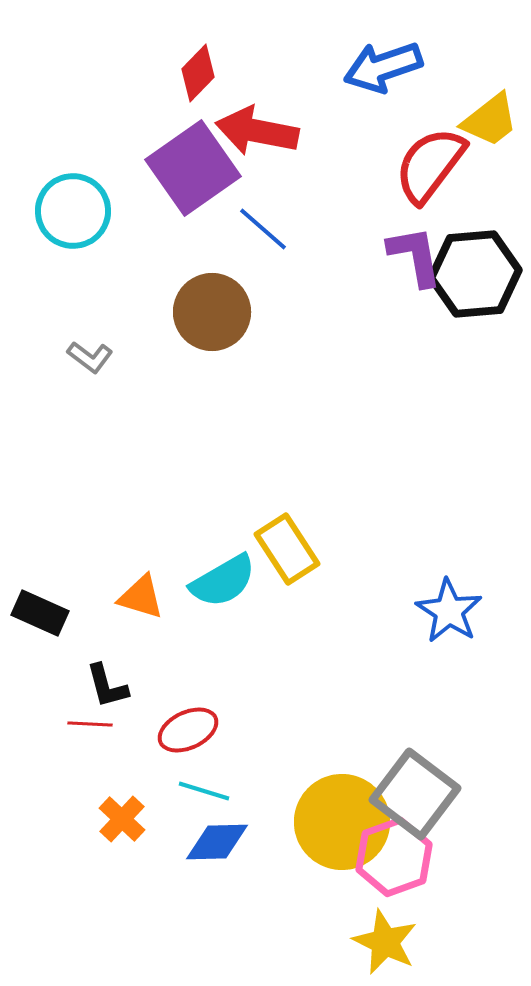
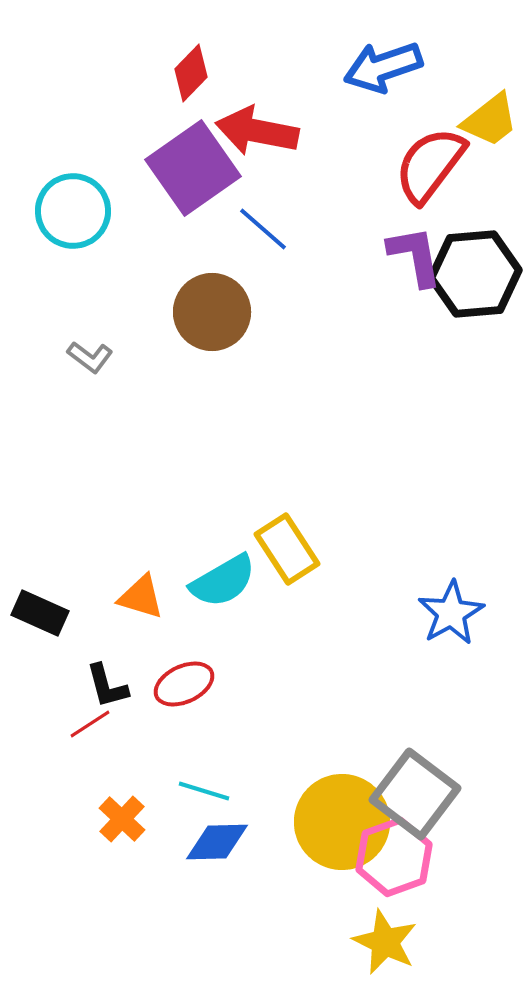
red diamond: moved 7 px left
blue star: moved 2 px right, 2 px down; rotated 10 degrees clockwise
red line: rotated 36 degrees counterclockwise
red ellipse: moved 4 px left, 46 px up
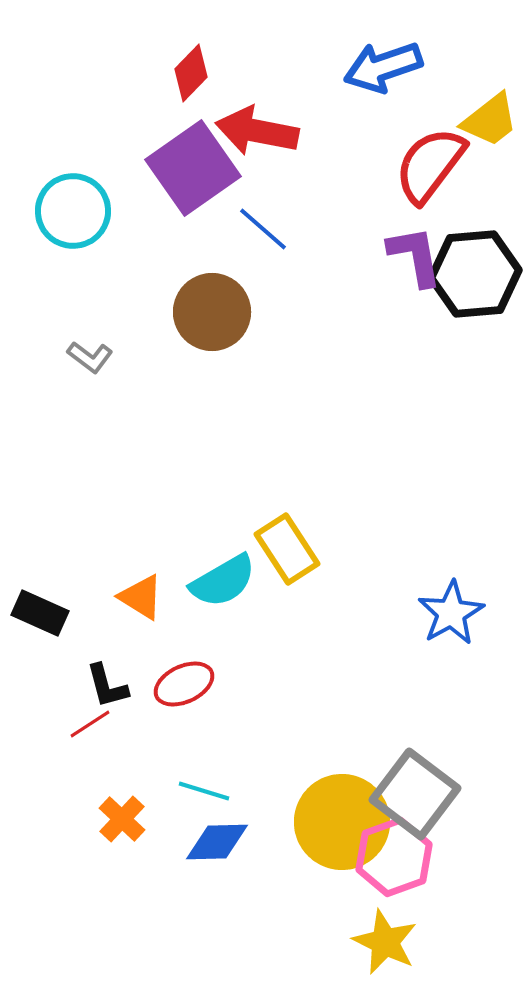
orange triangle: rotated 15 degrees clockwise
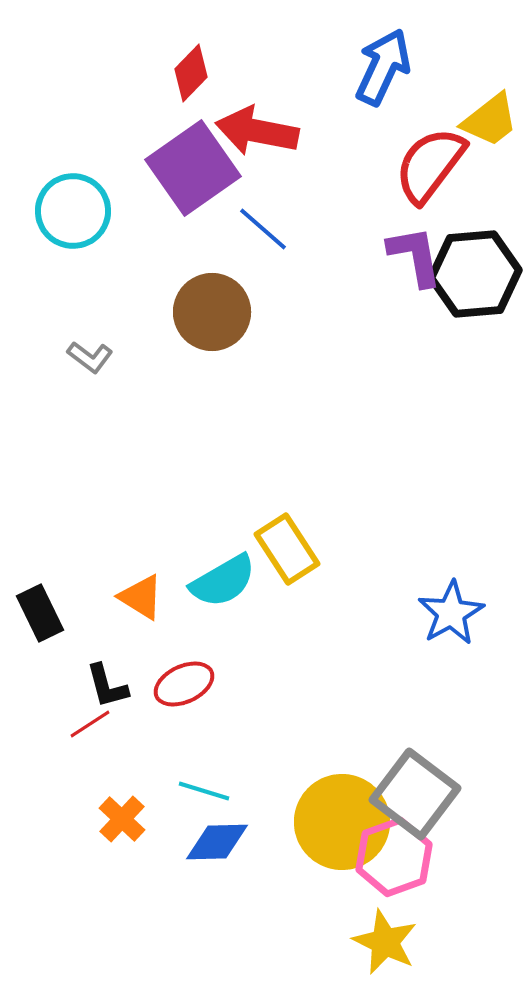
blue arrow: rotated 134 degrees clockwise
black rectangle: rotated 40 degrees clockwise
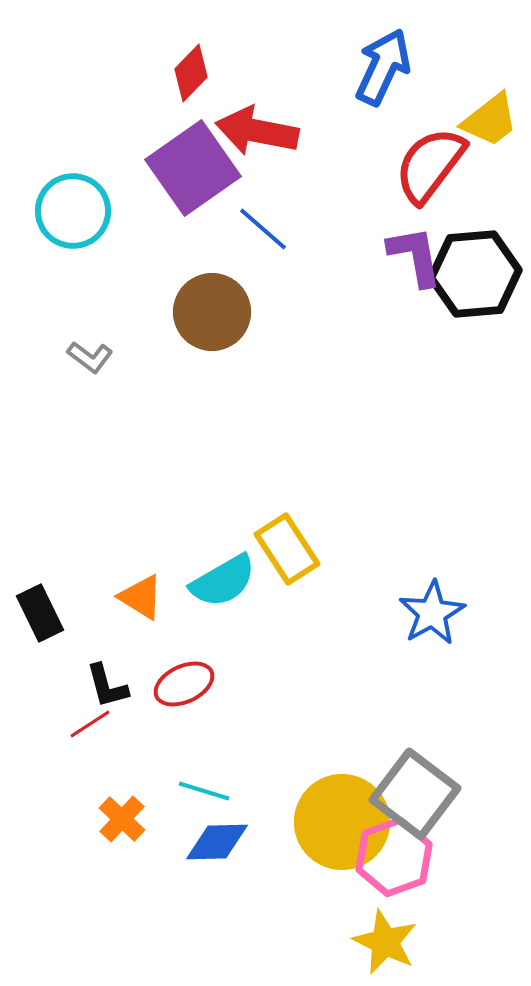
blue star: moved 19 px left
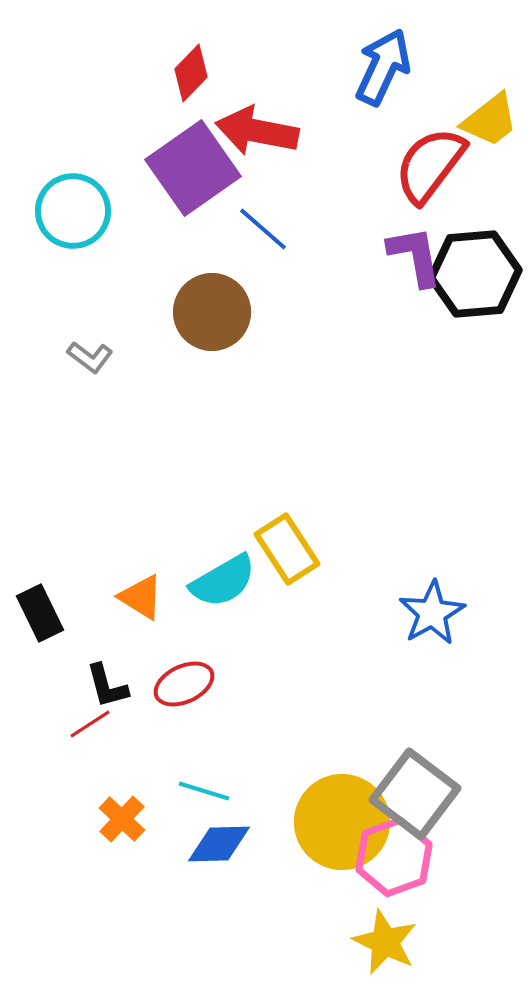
blue diamond: moved 2 px right, 2 px down
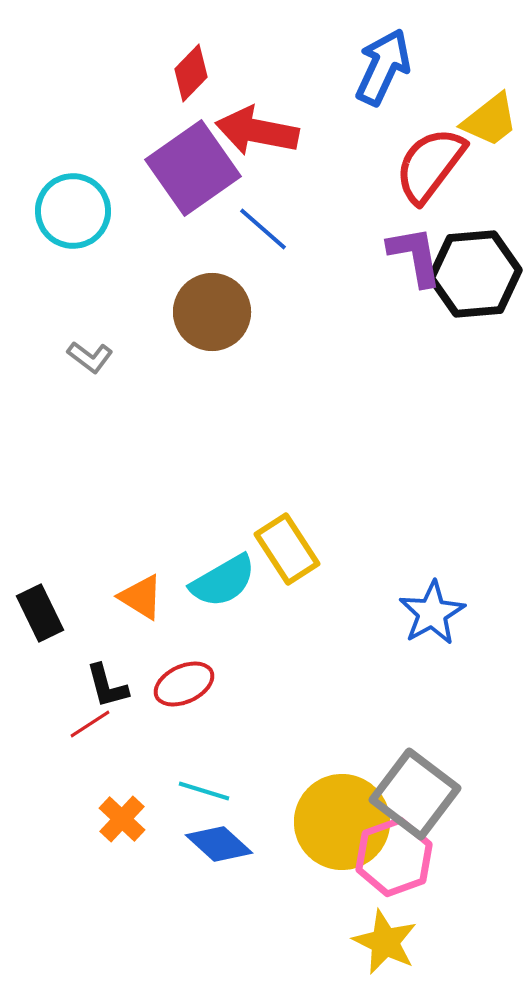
blue diamond: rotated 44 degrees clockwise
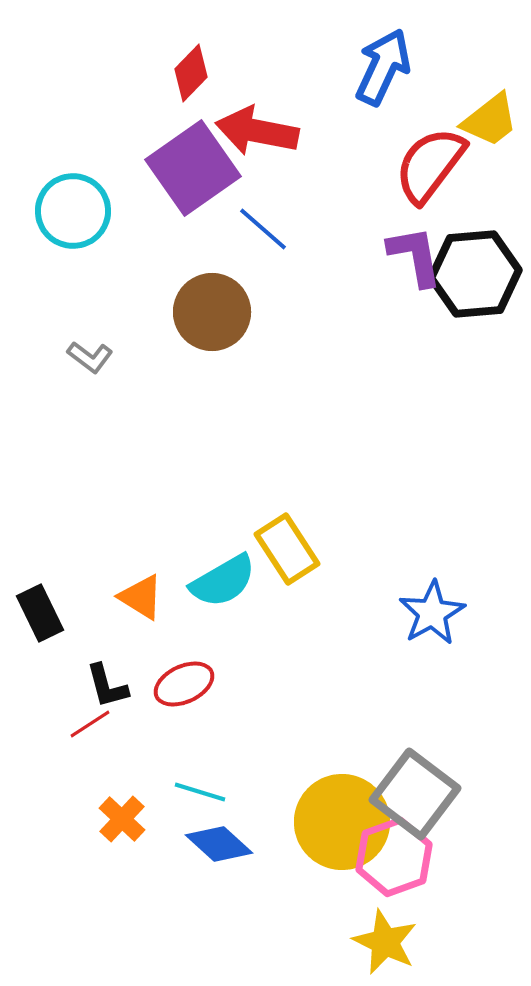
cyan line: moved 4 px left, 1 px down
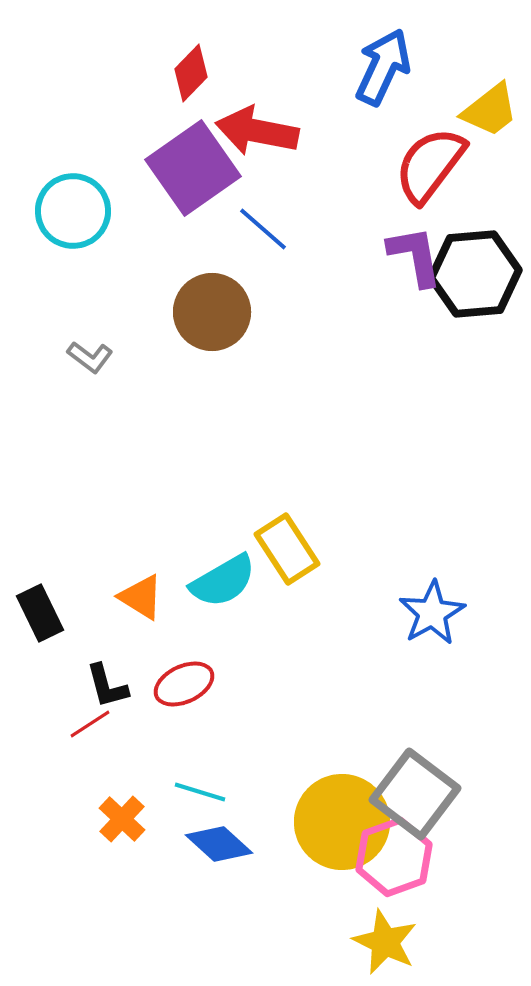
yellow trapezoid: moved 10 px up
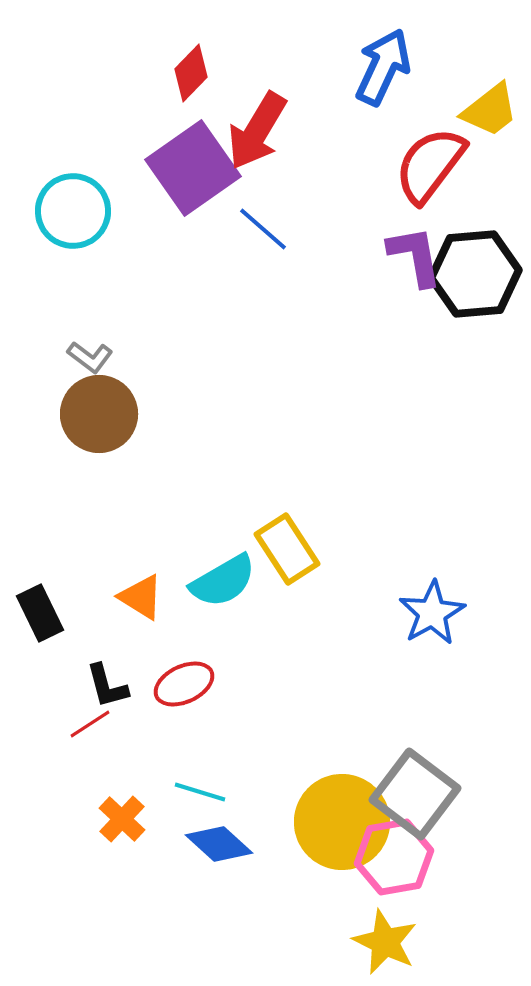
red arrow: rotated 70 degrees counterclockwise
brown circle: moved 113 px left, 102 px down
pink hexagon: rotated 10 degrees clockwise
